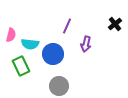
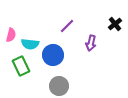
purple line: rotated 21 degrees clockwise
purple arrow: moved 5 px right, 1 px up
blue circle: moved 1 px down
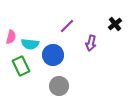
pink semicircle: moved 2 px down
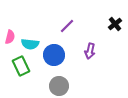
pink semicircle: moved 1 px left
purple arrow: moved 1 px left, 8 px down
blue circle: moved 1 px right
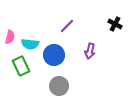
black cross: rotated 24 degrees counterclockwise
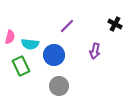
purple arrow: moved 5 px right
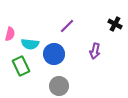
pink semicircle: moved 3 px up
blue circle: moved 1 px up
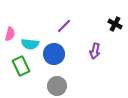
purple line: moved 3 px left
gray circle: moved 2 px left
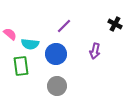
pink semicircle: rotated 64 degrees counterclockwise
blue circle: moved 2 px right
green rectangle: rotated 18 degrees clockwise
